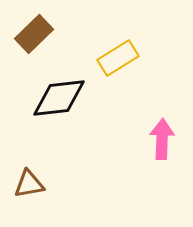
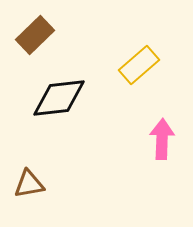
brown rectangle: moved 1 px right, 1 px down
yellow rectangle: moved 21 px right, 7 px down; rotated 9 degrees counterclockwise
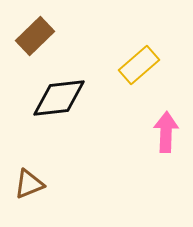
brown rectangle: moved 1 px down
pink arrow: moved 4 px right, 7 px up
brown triangle: rotated 12 degrees counterclockwise
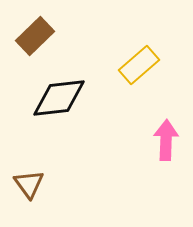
pink arrow: moved 8 px down
brown triangle: rotated 44 degrees counterclockwise
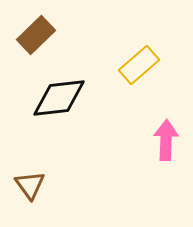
brown rectangle: moved 1 px right, 1 px up
brown triangle: moved 1 px right, 1 px down
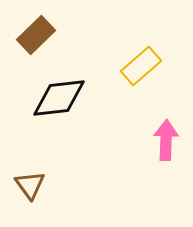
yellow rectangle: moved 2 px right, 1 px down
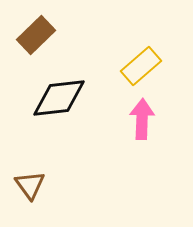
pink arrow: moved 24 px left, 21 px up
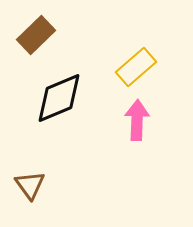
yellow rectangle: moved 5 px left, 1 px down
black diamond: rotated 16 degrees counterclockwise
pink arrow: moved 5 px left, 1 px down
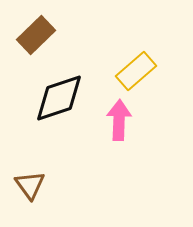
yellow rectangle: moved 4 px down
black diamond: rotated 4 degrees clockwise
pink arrow: moved 18 px left
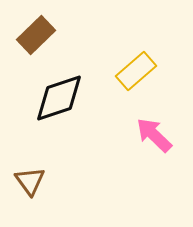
pink arrow: moved 35 px right, 15 px down; rotated 48 degrees counterclockwise
brown triangle: moved 4 px up
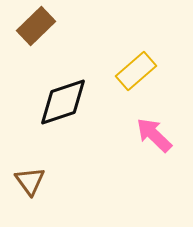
brown rectangle: moved 9 px up
black diamond: moved 4 px right, 4 px down
